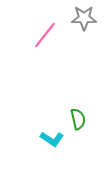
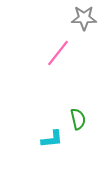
pink line: moved 13 px right, 18 px down
cyan L-shape: rotated 40 degrees counterclockwise
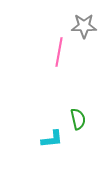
gray star: moved 8 px down
pink line: moved 1 px right, 1 px up; rotated 28 degrees counterclockwise
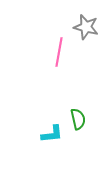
gray star: moved 2 px right, 1 px down; rotated 15 degrees clockwise
cyan L-shape: moved 5 px up
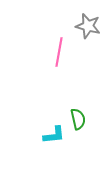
gray star: moved 2 px right, 1 px up
cyan L-shape: moved 2 px right, 1 px down
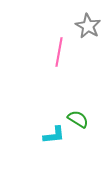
gray star: rotated 15 degrees clockwise
green semicircle: rotated 45 degrees counterclockwise
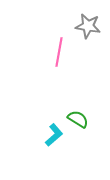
gray star: rotated 20 degrees counterclockwise
cyan L-shape: rotated 35 degrees counterclockwise
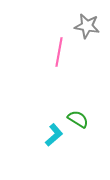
gray star: moved 1 px left
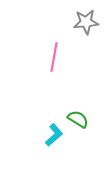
gray star: moved 1 px left, 4 px up; rotated 15 degrees counterclockwise
pink line: moved 5 px left, 5 px down
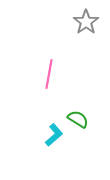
gray star: rotated 30 degrees counterclockwise
pink line: moved 5 px left, 17 px down
